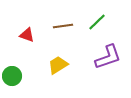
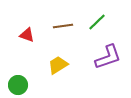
green circle: moved 6 px right, 9 px down
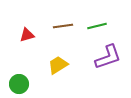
green line: moved 4 px down; rotated 30 degrees clockwise
red triangle: rotated 35 degrees counterclockwise
green circle: moved 1 px right, 1 px up
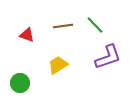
green line: moved 2 px left, 1 px up; rotated 60 degrees clockwise
red triangle: rotated 35 degrees clockwise
green circle: moved 1 px right, 1 px up
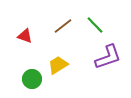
brown line: rotated 30 degrees counterclockwise
red triangle: moved 2 px left, 1 px down
green circle: moved 12 px right, 4 px up
